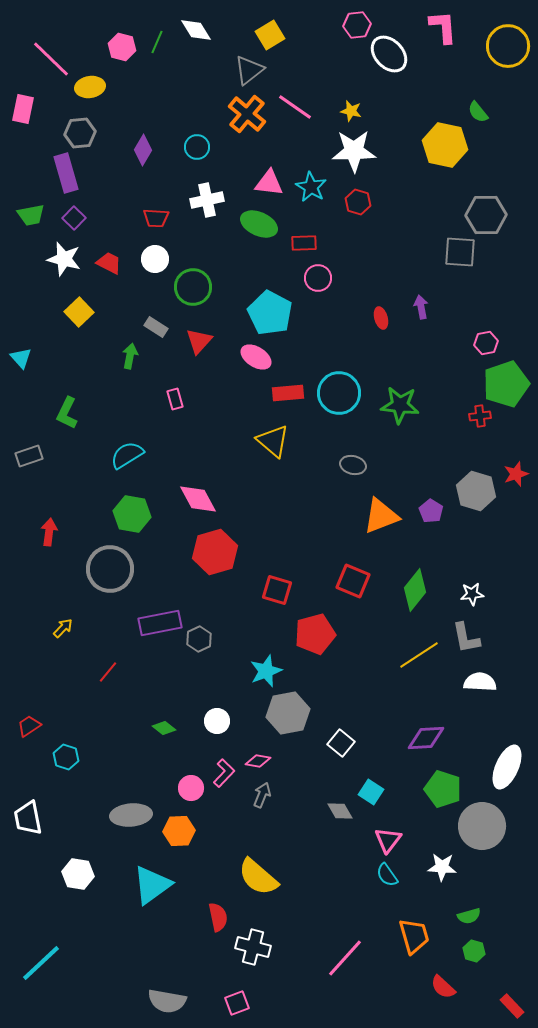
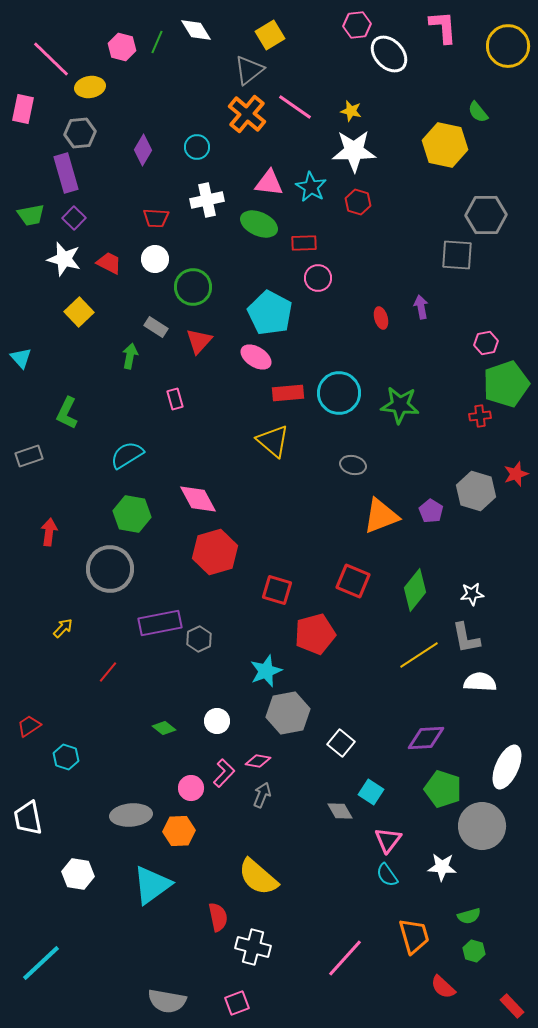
gray square at (460, 252): moved 3 px left, 3 px down
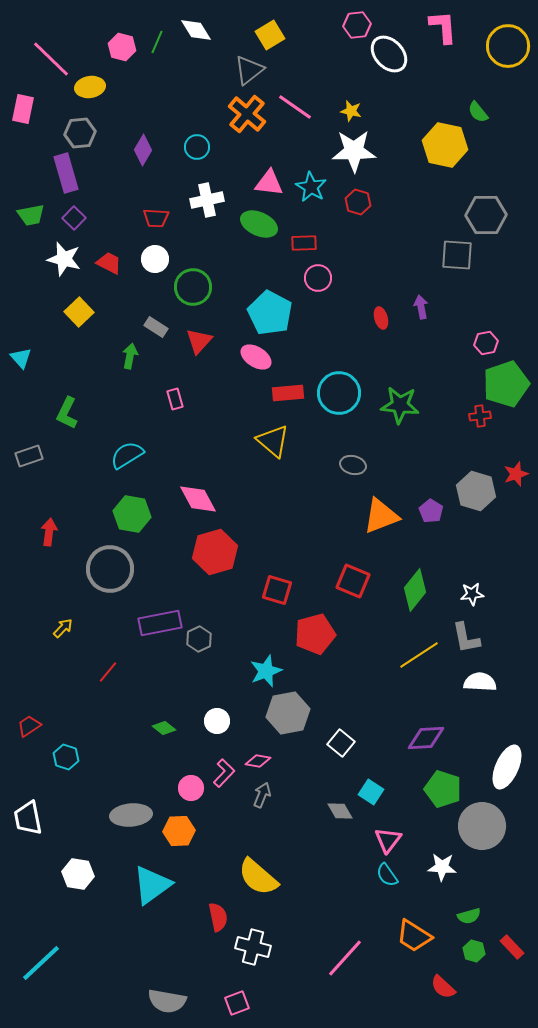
orange trapezoid at (414, 936): rotated 138 degrees clockwise
red rectangle at (512, 1006): moved 59 px up
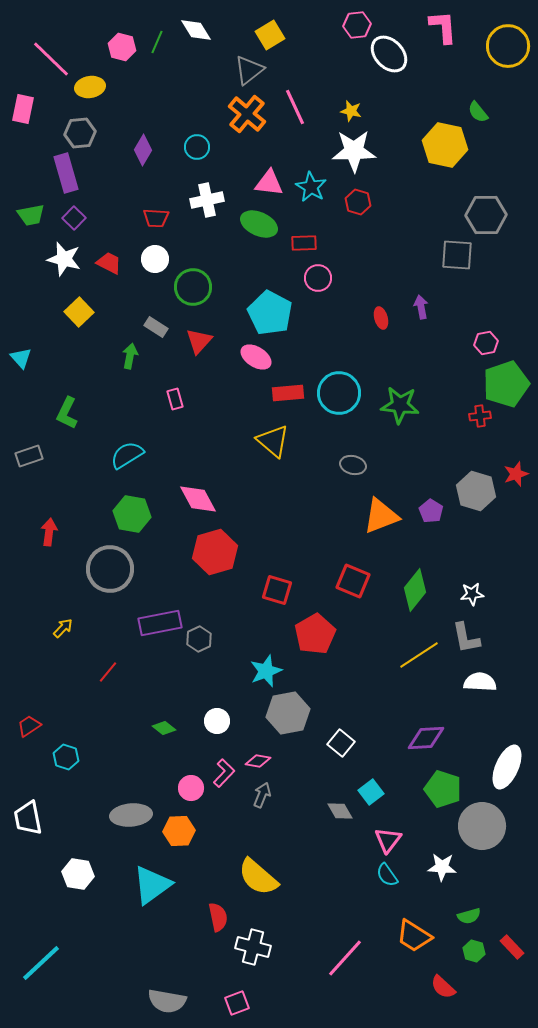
pink line at (295, 107): rotated 30 degrees clockwise
red pentagon at (315, 634): rotated 15 degrees counterclockwise
cyan square at (371, 792): rotated 20 degrees clockwise
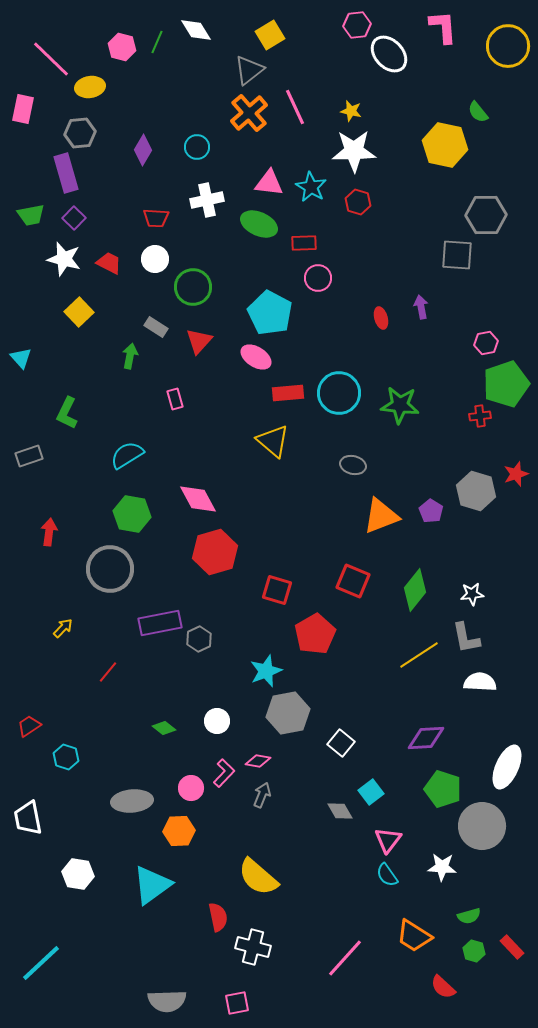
orange cross at (247, 114): moved 2 px right, 1 px up; rotated 9 degrees clockwise
gray ellipse at (131, 815): moved 1 px right, 14 px up
gray semicircle at (167, 1001): rotated 12 degrees counterclockwise
pink square at (237, 1003): rotated 10 degrees clockwise
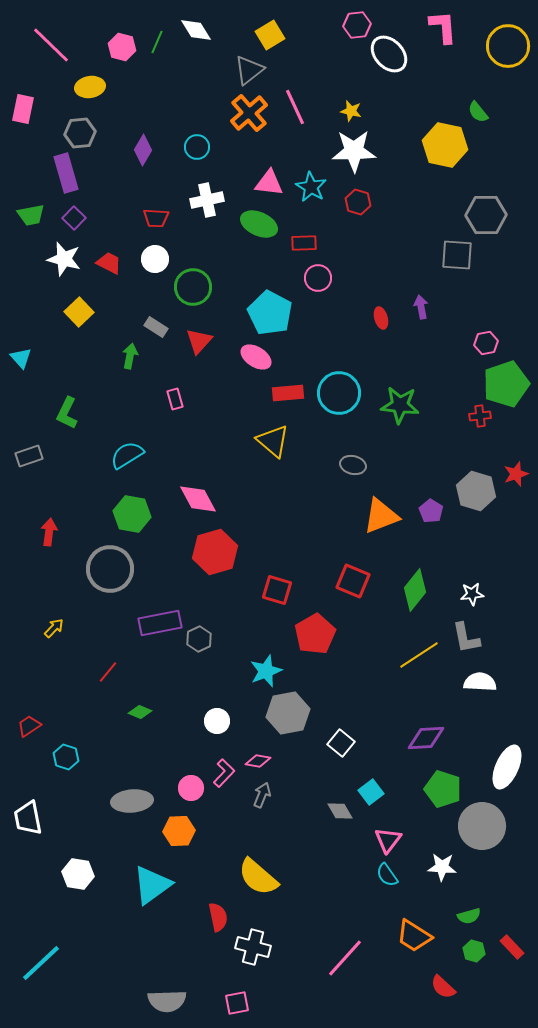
pink line at (51, 59): moved 14 px up
yellow arrow at (63, 628): moved 9 px left
green diamond at (164, 728): moved 24 px left, 16 px up; rotated 15 degrees counterclockwise
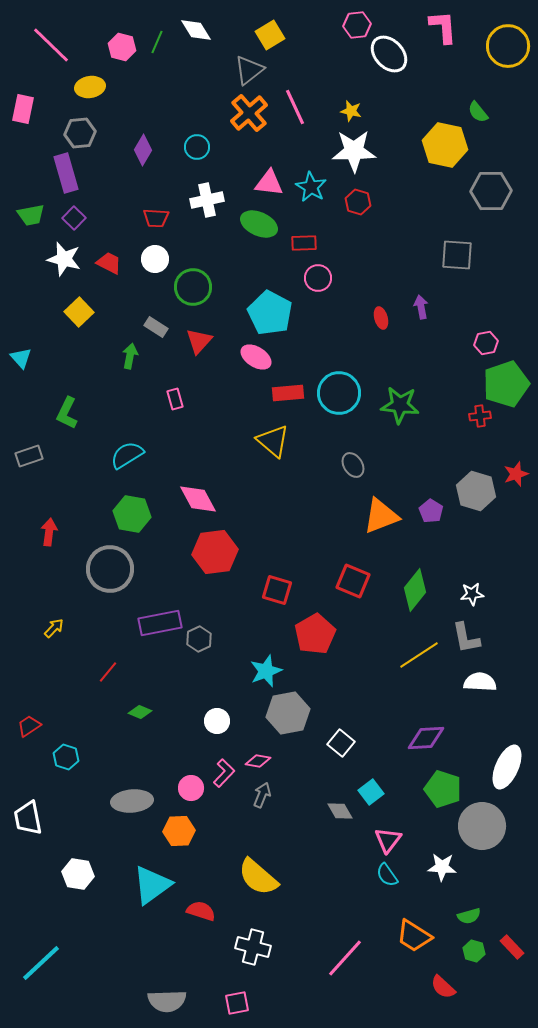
gray hexagon at (486, 215): moved 5 px right, 24 px up
gray ellipse at (353, 465): rotated 45 degrees clockwise
red hexagon at (215, 552): rotated 9 degrees clockwise
red semicircle at (218, 917): moved 17 px left, 6 px up; rotated 60 degrees counterclockwise
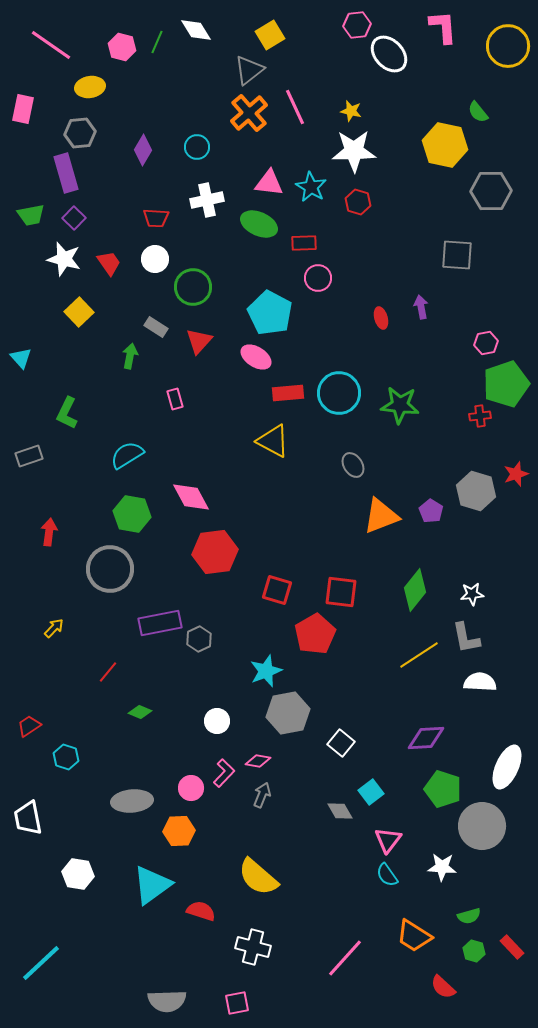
pink line at (51, 45): rotated 9 degrees counterclockwise
red trapezoid at (109, 263): rotated 28 degrees clockwise
yellow triangle at (273, 441): rotated 12 degrees counterclockwise
pink diamond at (198, 499): moved 7 px left, 2 px up
red square at (353, 581): moved 12 px left, 11 px down; rotated 16 degrees counterclockwise
